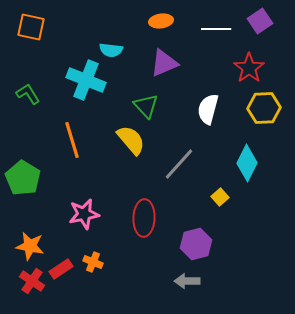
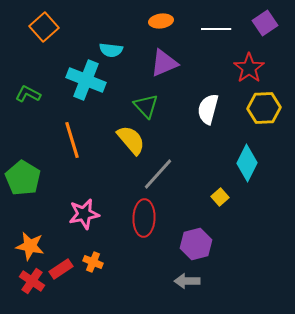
purple square: moved 5 px right, 2 px down
orange square: moved 13 px right; rotated 36 degrees clockwise
green L-shape: rotated 30 degrees counterclockwise
gray line: moved 21 px left, 10 px down
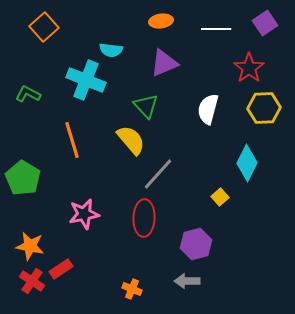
orange cross: moved 39 px right, 27 px down
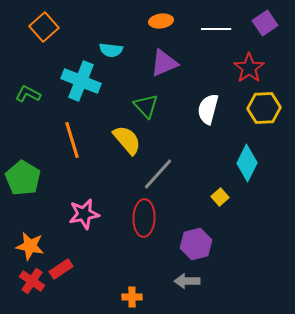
cyan cross: moved 5 px left, 1 px down
yellow semicircle: moved 4 px left
orange cross: moved 8 px down; rotated 24 degrees counterclockwise
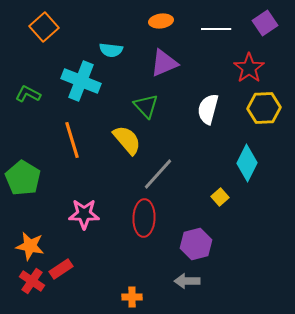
pink star: rotated 12 degrees clockwise
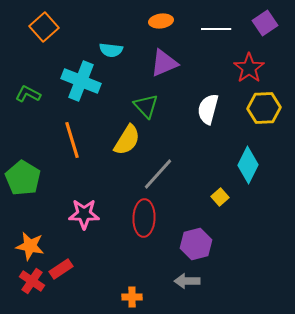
yellow semicircle: rotated 72 degrees clockwise
cyan diamond: moved 1 px right, 2 px down
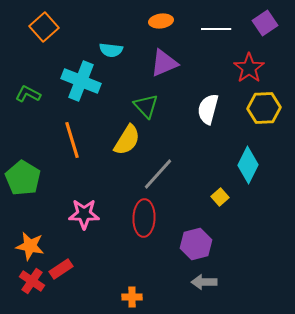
gray arrow: moved 17 px right, 1 px down
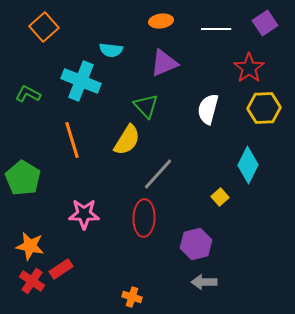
orange cross: rotated 18 degrees clockwise
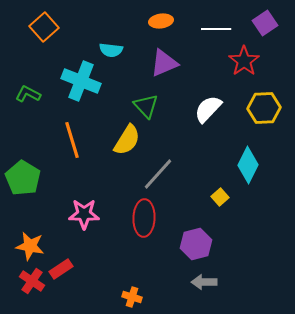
red star: moved 5 px left, 7 px up
white semicircle: rotated 28 degrees clockwise
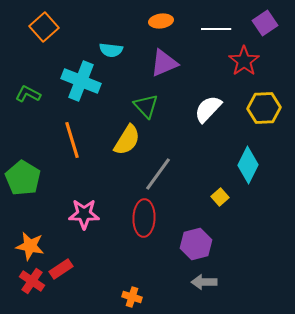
gray line: rotated 6 degrees counterclockwise
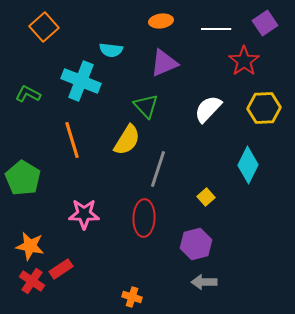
gray line: moved 5 px up; rotated 18 degrees counterclockwise
yellow square: moved 14 px left
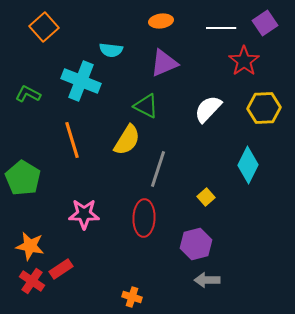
white line: moved 5 px right, 1 px up
green triangle: rotated 20 degrees counterclockwise
gray arrow: moved 3 px right, 2 px up
